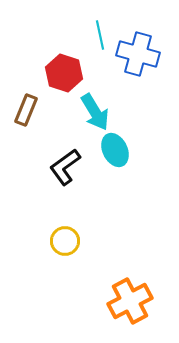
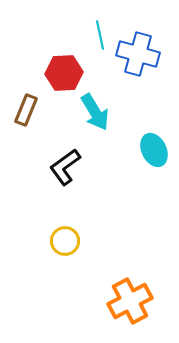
red hexagon: rotated 21 degrees counterclockwise
cyan ellipse: moved 39 px right
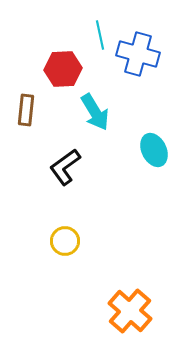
red hexagon: moved 1 px left, 4 px up
brown rectangle: rotated 16 degrees counterclockwise
orange cross: moved 10 px down; rotated 21 degrees counterclockwise
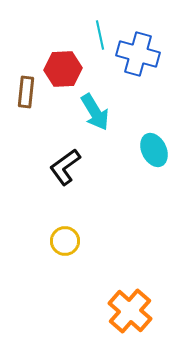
brown rectangle: moved 18 px up
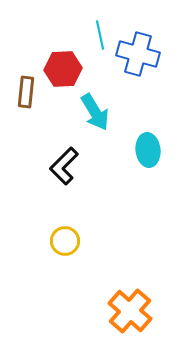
cyan ellipse: moved 6 px left; rotated 20 degrees clockwise
black L-shape: moved 1 px left, 1 px up; rotated 9 degrees counterclockwise
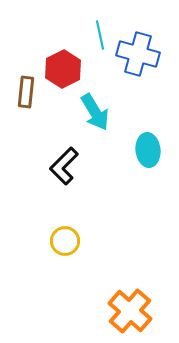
red hexagon: rotated 24 degrees counterclockwise
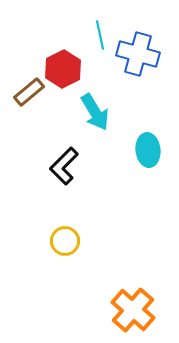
brown rectangle: moved 3 px right; rotated 44 degrees clockwise
orange cross: moved 3 px right, 1 px up
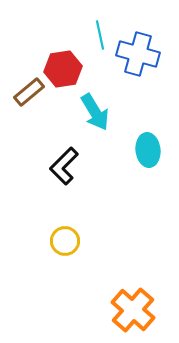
red hexagon: rotated 18 degrees clockwise
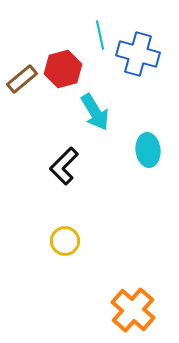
red hexagon: rotated 6 degrees counterclockwise
brown rectangle: moved 7 px left, 13 px up
